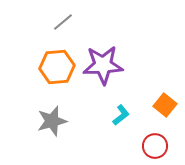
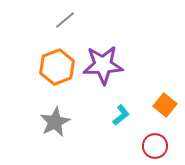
gray line: moved 2 px right, 2 px up
orange hexagon: rotated 16 degrees counterclockwise
gray star: moved 3 px right, 1 px down; rotated 12 degrees counterclockwise
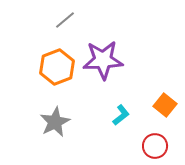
purple star: moved 5 px up
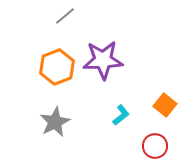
gray line: moved 4 px up
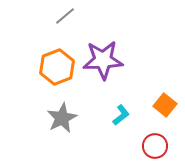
gray star: moved 7 px right, 4 px up
